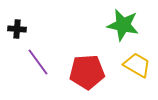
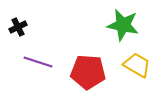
black cross: moved 1 px right, 2 px up; rotated 30 degrees counterclockwise
purple line: rotated 36 degrees counterclockwise
red pentagon: moved 1 px right; rotated 8 degrees clockwise
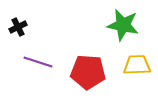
yellow trapezoid: rotated 32 degrees counterclockwise
